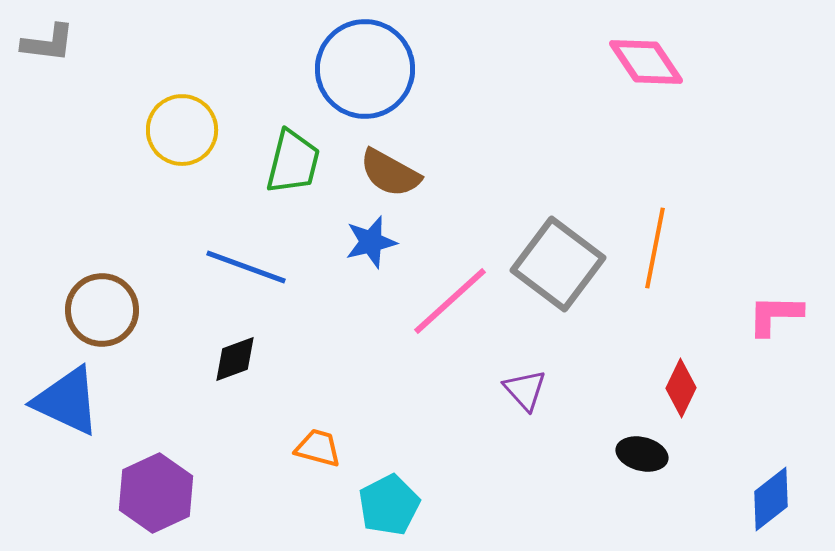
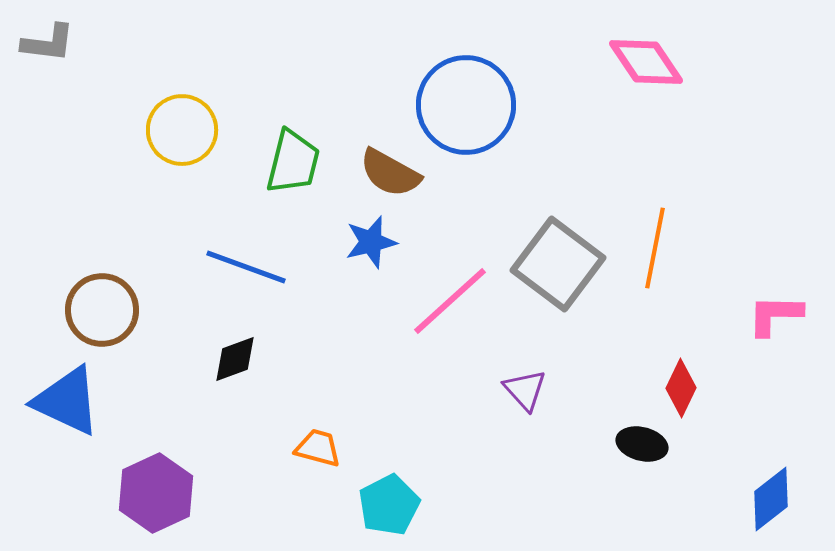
blue circle: moved 101 px right, 36 px down
black ellipse: moved 10 px up
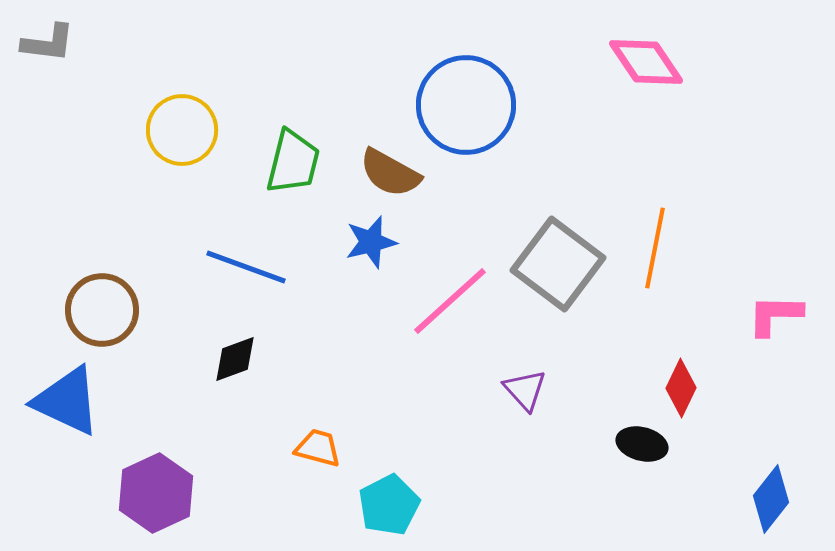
blue diamond: rotated 14 degrees counterclockwise
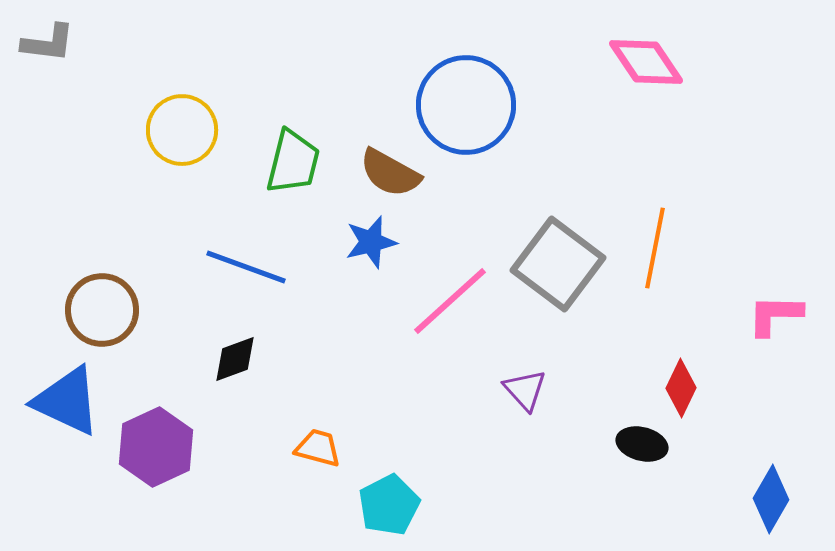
purple hexagon: moved 46 px up
blue diamond: rotated 8 degrees counterclockwise
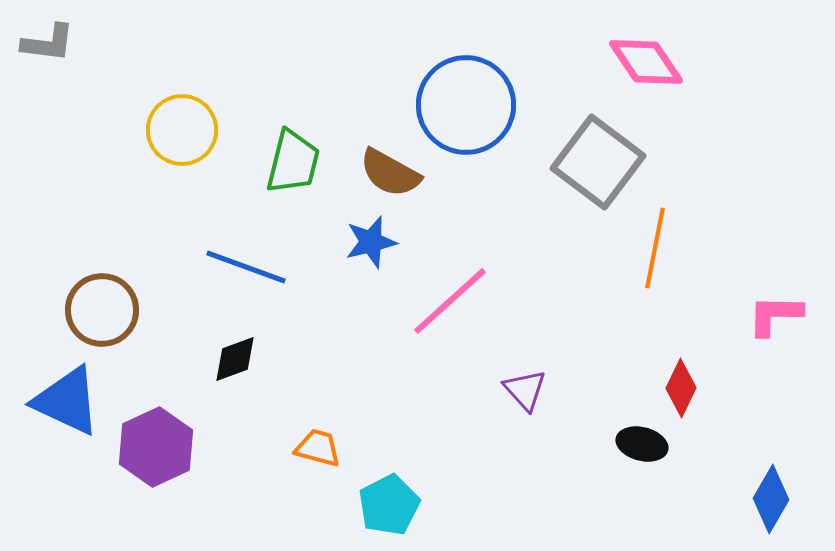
gray square: moved 40 px right, 102 px up
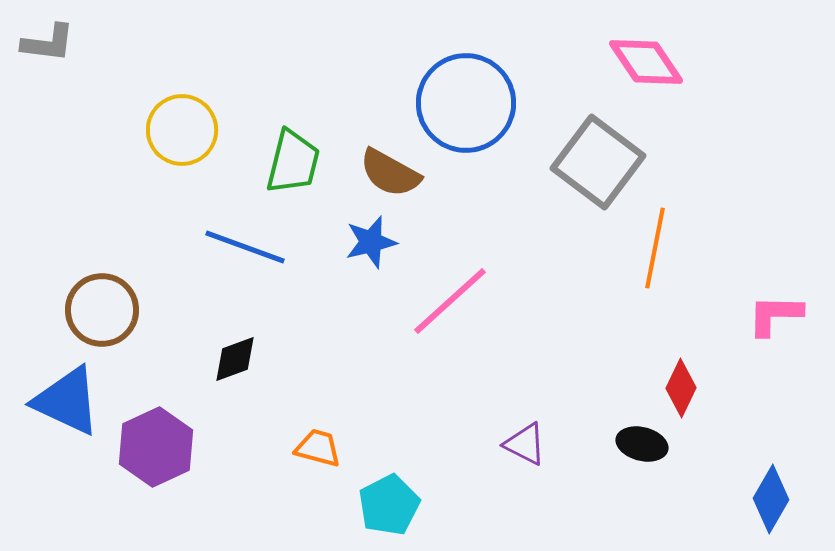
blue circle: moved 2 px up
blue line: moved 1 px left, 20 px up
purple triangle: moved 54 px down; rotated 21 degrees counterclockwise
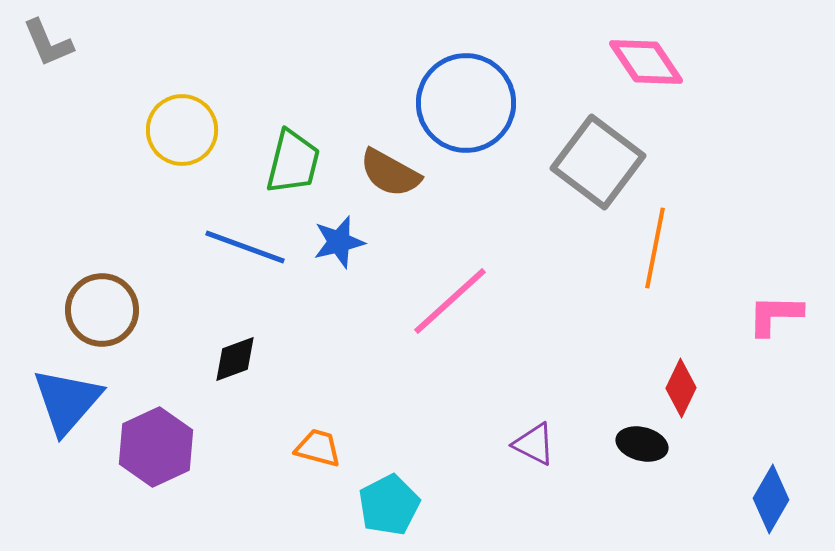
gray L-shape: rotated 60 degrees clockwise
blue star: moved 32 px left
blue triangle: rotated 46 degrees clockwise
purple triangle: moved 9 px right
